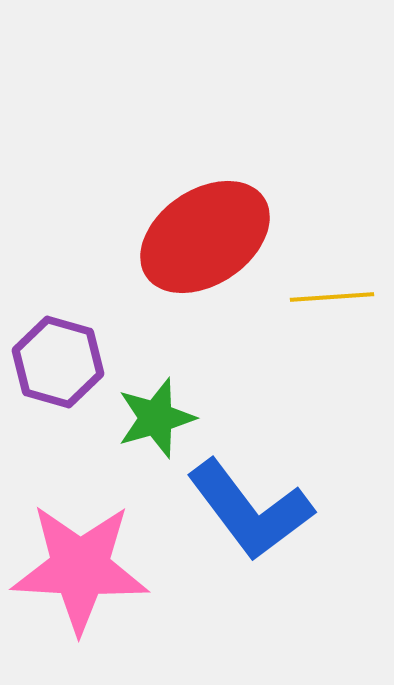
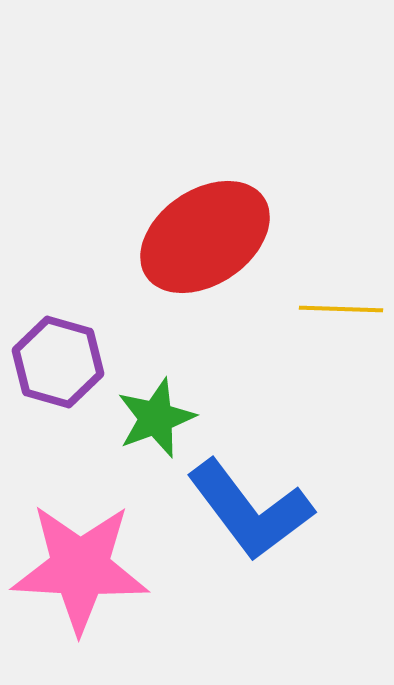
yellow line: moved 9 px right, 12 px down; rotated 6 degrees clockwise
green star: rotated 4 degrees counterclockwise
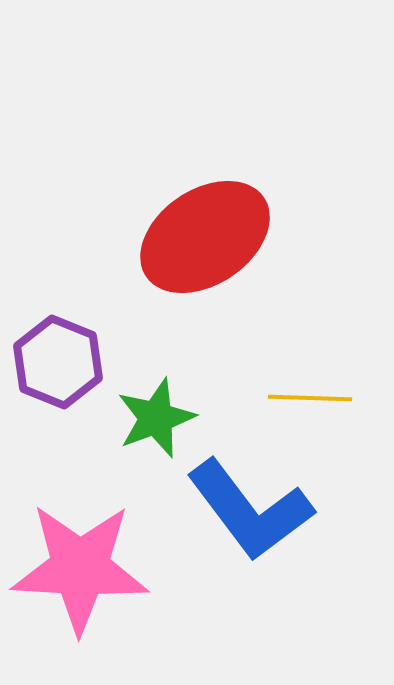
yellow line: moved 31 px left, 89 px down
purple hexagon: rotated 6 degrees clockwise
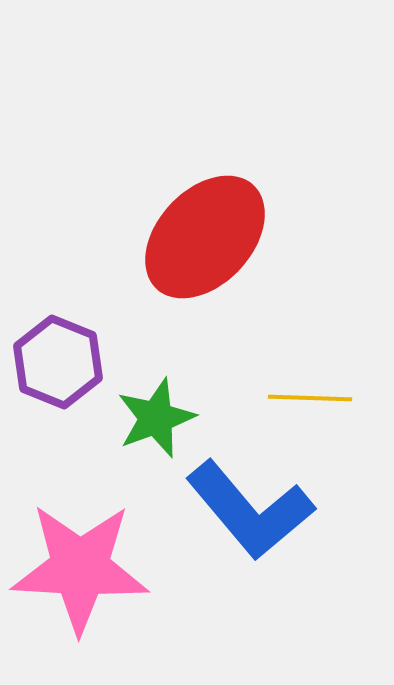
red ellipse: rotated 13 degrees counterclockwise
blue L-shape: rotated 3 degrees counterclockwise
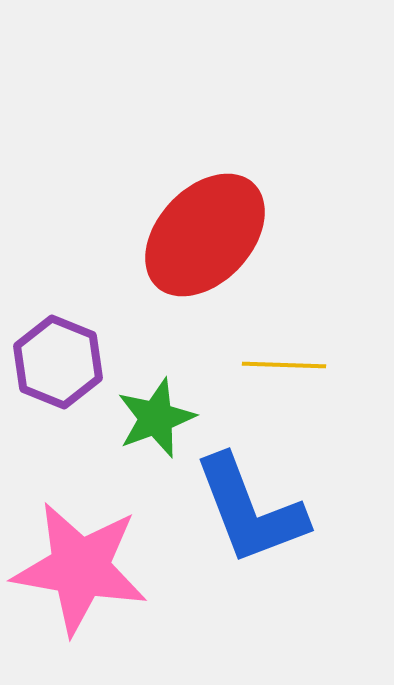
red ellipse: moved 2 px up
yellow line: moved 26 px left, 33 px up
blue L-shape: rotated 19 degrees clockwise
pink star: rotated 7 degrees clockwise
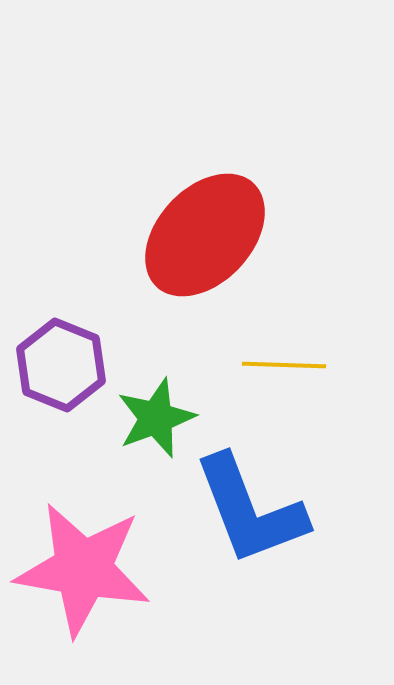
purple hexagon: moved 3 px right, 3 px down
pink star: moved 3 px right, 1 px down
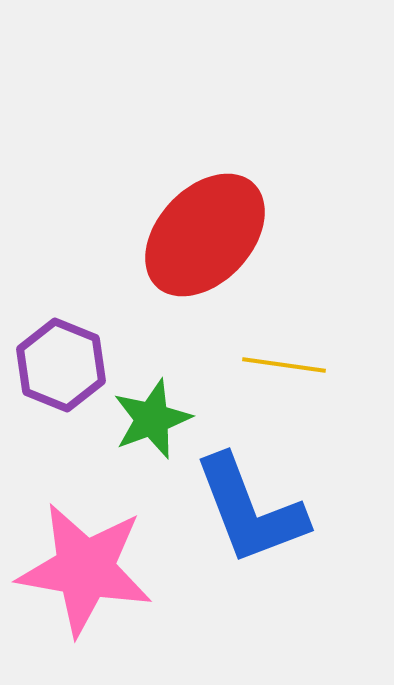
yellow line: rotated 6 degrees clockwise
green star: moved 4 px left, 1 px down
pink star: moved 2 px right
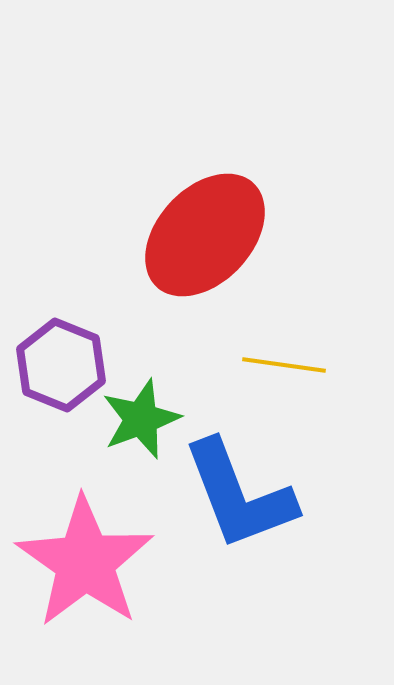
green star: moved 11 px left
blue L-shape: moved 11 px left, 15 px up
pink star: moved 7 px up; rotated 25 degrees clockwise
